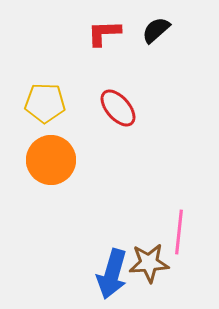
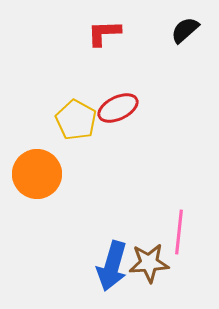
black semicircle: moved 29 px right
yellow pentagon: moved 31 px right, 17 px down; rotated 27 degrees clockwise
red ellipse: rotated 75 degrees counterclockwise
orange circle: moved 14 px left, 14 px down
blue arrow: moved 8 px up
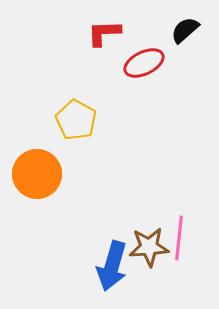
red ellipse: moved 26 px right, 45 px up
pink line: moved 6 px down
brown star: moved 16 px up
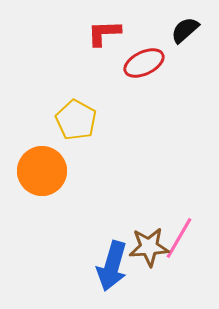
orange circle: moved 5 px right, 3 px up
pink line: rotated 24 degrees clockwise
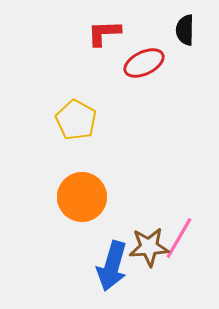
black semicircle: rotated 48 degrees counterclockwise
orange circle: moved 40 px right, 26 px down
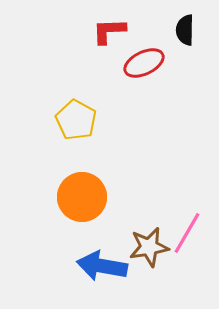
red L-shape: moved 5 px right, 2 px up
pink line: moved 8 px right, 5 px up
brown star: rotated 6 degrees counterclockwise
blue arrow: moved 10 px left; rotated 84 degrees clockwise
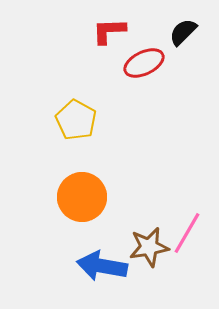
black semicircle: moved 2 px left, 2 px down; rotated 44 degrees clockwise
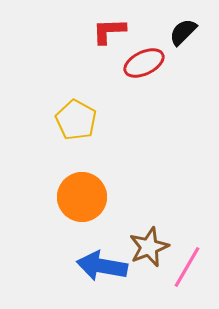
pink line: moved 34 px down
brown star: rotated 12 degrees counterclockwise
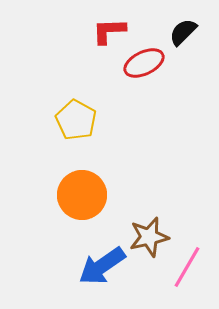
orange circle: moved 2 px up
brown star: moved 10 px up; rotated 9 degrees clockwise
blue arrow: rotated 45 degrees counterclockwise
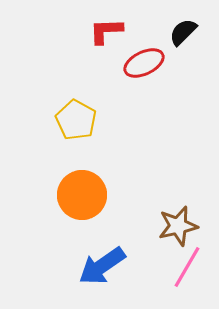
red L-shape: moved 3 px left
brown star: moved 29 px right, 11 px up
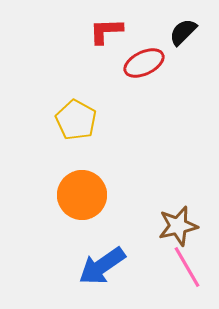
pink line: rotated 60 degrees counterclockwise
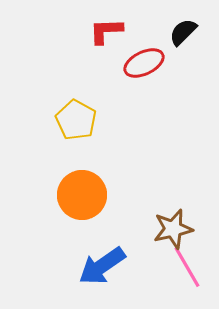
brown star: moved 5 px left, 3 px down
